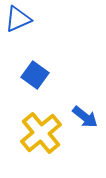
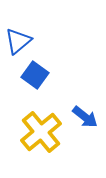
blue triangle: moved 22 px down; rotated 16 degrees counterclockwise
yellow cross: moved 1 px up
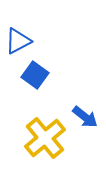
blue triangle: rotated 12 degrees clockwise
yellow cross: moved 4 px right, 6 px down
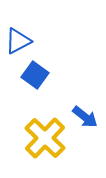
yellow cross: rotated 6 degrees counterclockwise
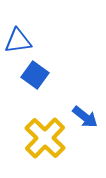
blue triangle: rotated 20 degrees clockwise
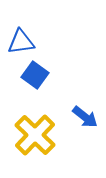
blue triangle: moved 3 px right, 1 px down
yellow cross: moved 10 px left, 3 px up
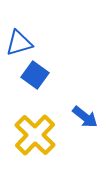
blue triangle: moved 2 px left, 1 px down; rotated 8 degrees counterclockwise
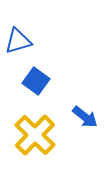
blue triangle: moved 1 px left, 2 px up
blue square: moved 1 px right, 6 px down
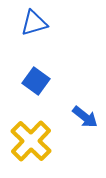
blue triangle: moved 16 px right, 18 px up
yellow cross: moved 4 px left, 6 px down
